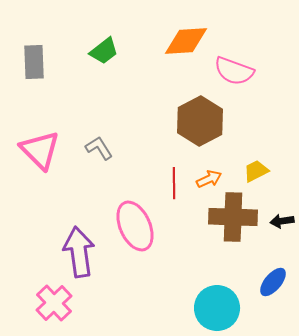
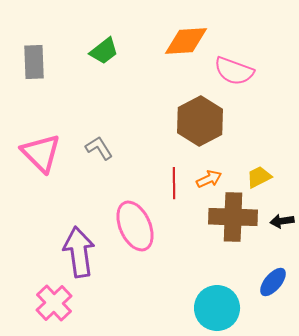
pink triangle: moved 1 px right, 3 px down
yellow trapezoid: moved 3 px right, 6 px down
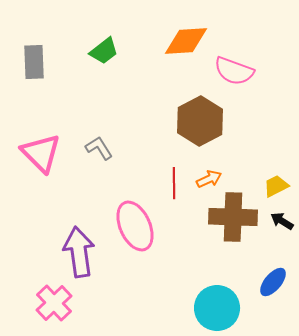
yellow trapezoid: moved 17 px right, 9 px down
black arrow: rotated 40 degrees clockwise
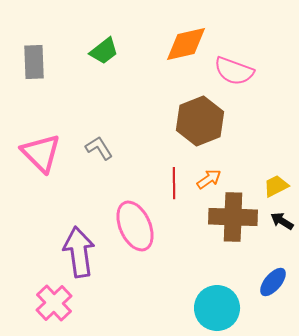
orange diamond: moved 3 px down; rotated 9 degrees counterclockwise
brown hexagon: rotated 6 degrees clockwise
orange arrow: rotated 10 degrees counterclockwise
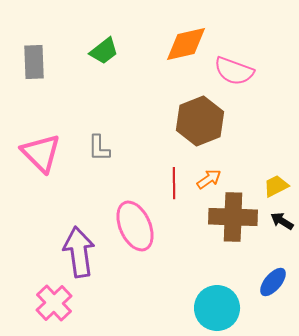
gray L-shape: rotated 148 degrees counterclockwise
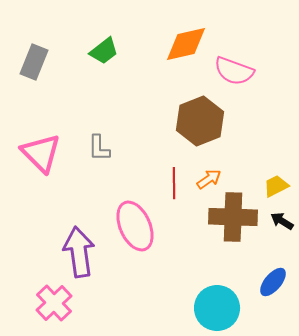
gray rectangle: rotated 24 degrees clockwise
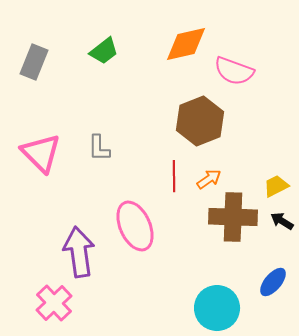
red line: moved 7 px up
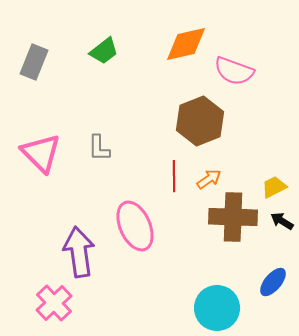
yellow trapezoid: moved 2 px left, 1 px down
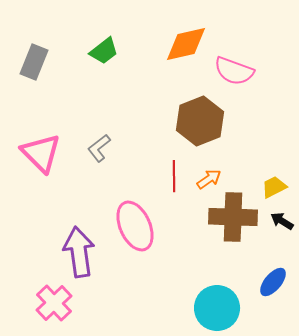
gray L-shape: rotated 52 degrees clockwise
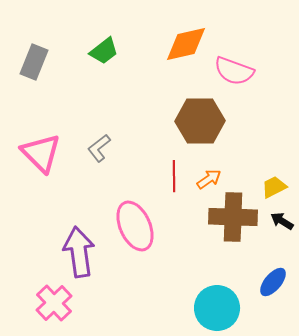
brown hexagon: rotated 21 degrees clockwise
